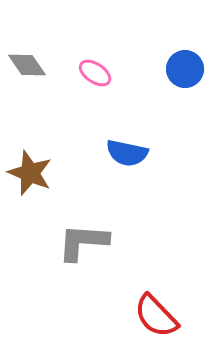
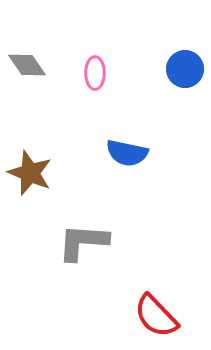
pink ellipse: rotated 56 degrees clockwise
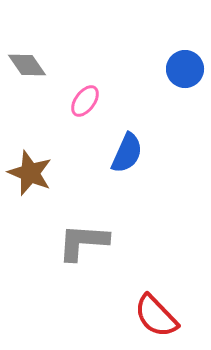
pink ellipse: moved 10 px left, 28 px down; rotated 36 degrees clockwise
blue semicircle: rotated 78 degrees counterclockwise
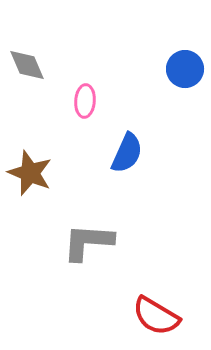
gray diamond: rotated 12 degrees clockwise
pink ellipse: rotated 32 degrees counterclockwise
gray L-shape: moved 5 px right
red semicircle: rotated 15 degrees counterclockwise
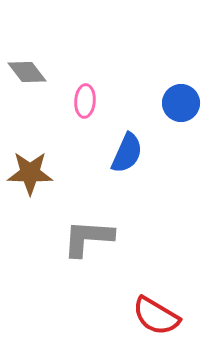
gray diamond: moved 7 px down; rotated 15 degrees counterclockwise
blue circle: moved 4 px left, 34 px down
brown star: rotated 21 degrees counterclockwise
gray L-shape: moved 4 px up
